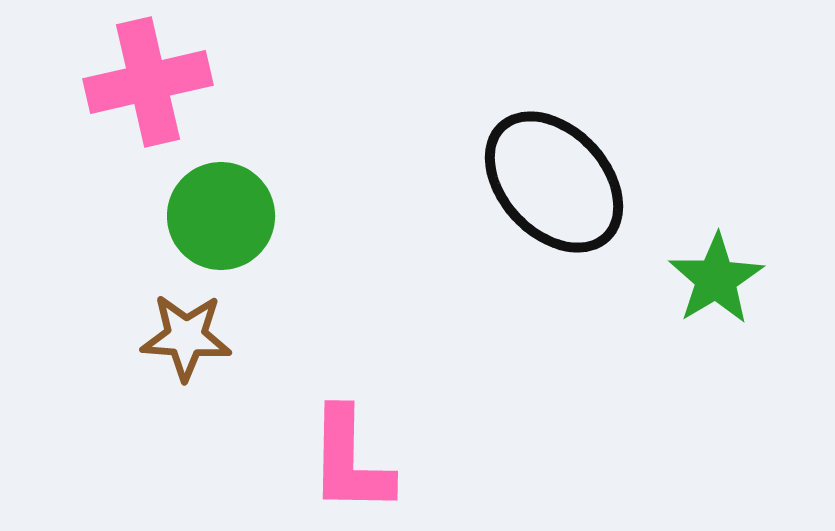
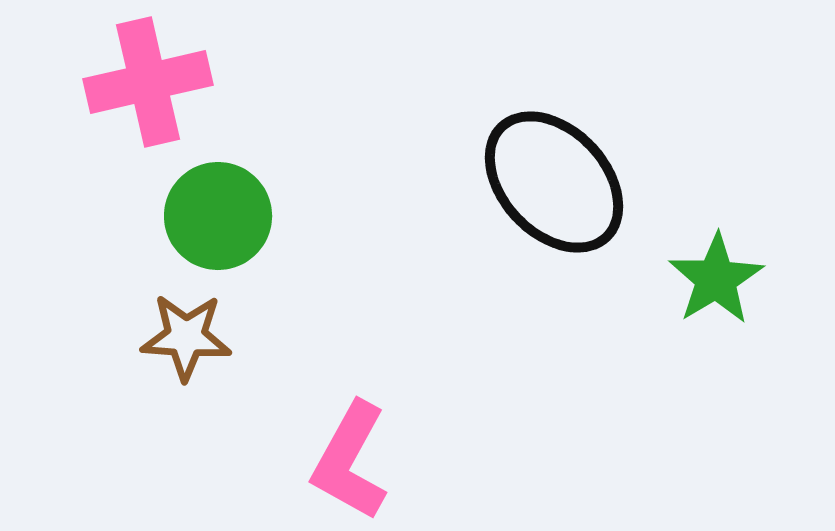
green circle: moved 3 px left
pink L-shape: rotated 28 degrees clockwise
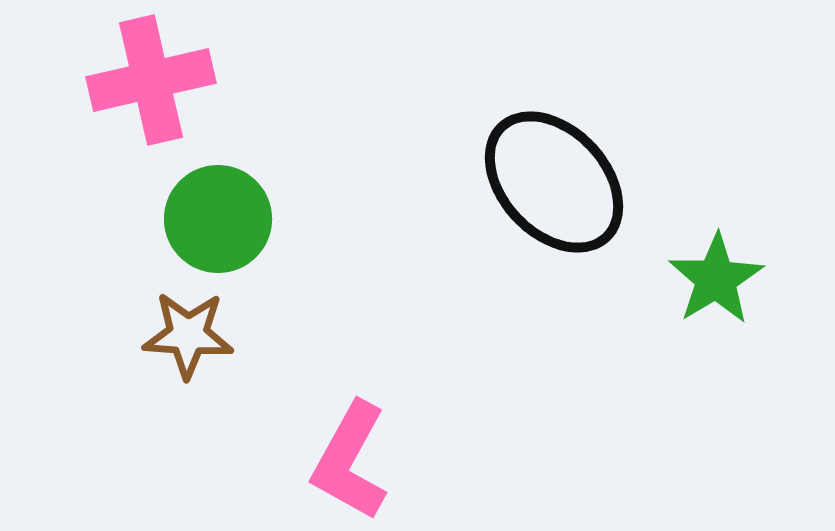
pink cross: moved 3 px right, 2 px up
green circle: moved 3 px down
brown star: moved 2 px right, 2 px up
